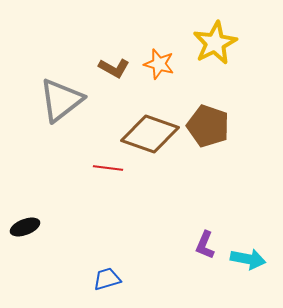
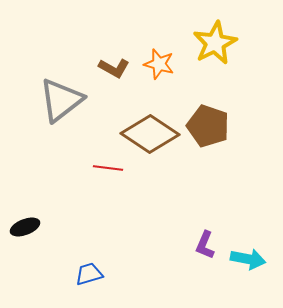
brown diamond: rotated 14 degrees clockwise
blue trapezoid: moved 18 px left, 5 px up
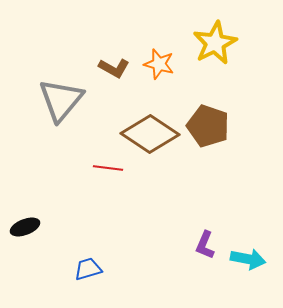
gray triangle: rotated 12 degrees counterclockwise
blue trapezoid: moved 1 px left, 5 px up
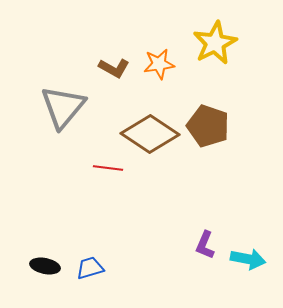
orange star: rotated 24 degrees counterclockwise
gray triangle: moved 2 px right, 7 px down
black ellipse: moved 20 px right, 39 px down; rotated 32 degrees clockwise
blue trapezoid: moved 2 px right, 1 px up
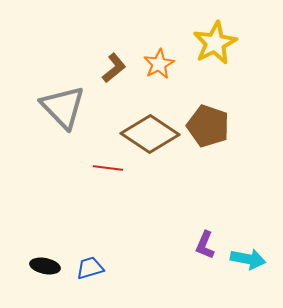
orange star: rotated 20 degrees counterclockwise
brown L-shape: rotated 68 degrees counterclockwise
gray triangle: rotated 24 degrees counterclockwise
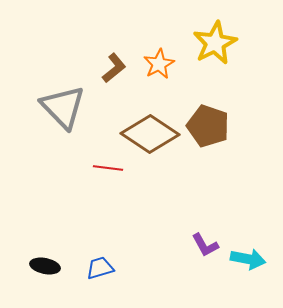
purple L-shape: rotated 52 degrees counterclockwise
blue trapezoid: moved 10 px right
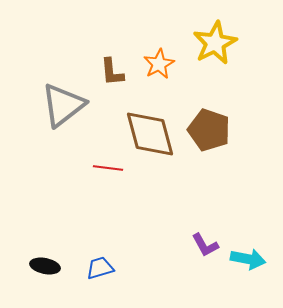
brown L-shape: moved 2 px left, 4 px down; rotated 124 degrees clockwise
gray triangle: moved 2 px up; rotated 36 degrees clockwise
brown pentagon: moved 1 px right, 4 px down
brown diamond: rotated 42 degrees clockwise
